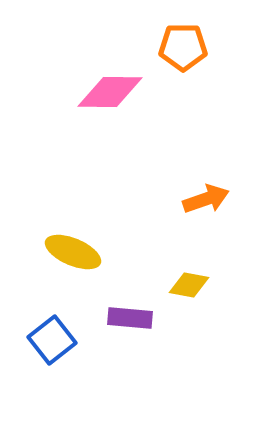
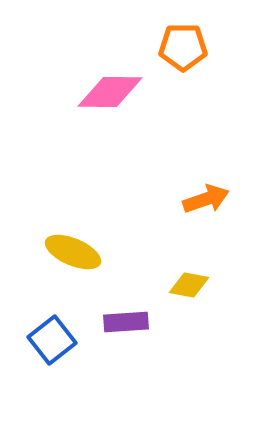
purple rectangle: moved 4 px left, 4 px down; rotated 9 degrees counterclockwise
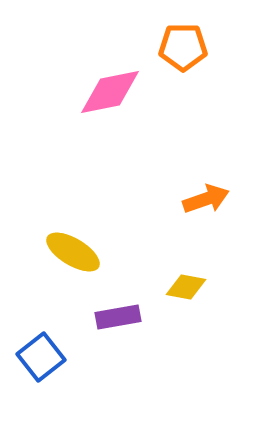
pink diamond: rotated 12 degrees counterclockwise
yellow ellipse: rotated 8 degrees clockwise
yellow diamond: moved 3 px left, 2 px down
purple rectangle: moved 8 px left, 5 px up; rotated 6 degrees counterclockwise
blue square: moved 11 px left, 17 px down
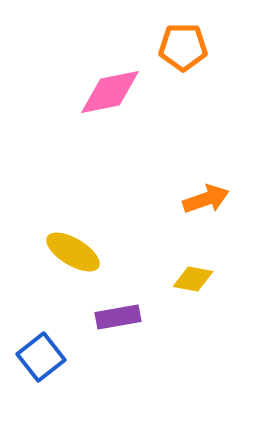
yellow diamond: moved 7 px right, 8 px up
